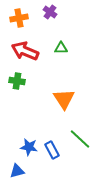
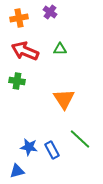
green triangle: moved 1 px left, 1 px down
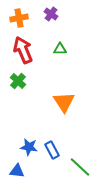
purple cross: moved 1 px right, 2 px down
red arrow: moved 2 px left, 1 px up; rotated 44 degrees clockwise
green cross: moved 1 px right; rotated 35 degrees clockwise
orange triangle: moved 3 px down
green line: moved 28 px down
blue triangle: rotated 21 degrees clockwise
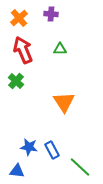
purple cross: rotated 32 degrees counterclockwise
orange cross: rotated 30 degrees counterclockwise
green cross: moved 2 px left
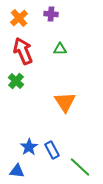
red arrow: moved 1 px down
orange triangle: moved 1 px right
blue star: rotated 30 degrees clockwise
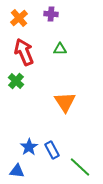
red arrow: moved 1 px right, 1 px down
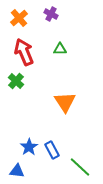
purple cross: rotated 24 degrees clockwise
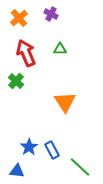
red arrow: moved 2 px right, 1 px down
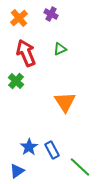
green triangle: rotated 24 degrees counterclockwise
blue triangle: rotated 42 degrees counterclockwise
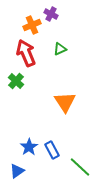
orange cross: moved 13 px right, 7 px down; rotated 18 degrees clockwise
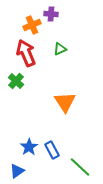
purple cross: rotated 24 degrees counterclockwise
